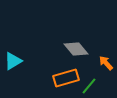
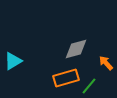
gray diamond: rotated 65 degrees counterclockwise
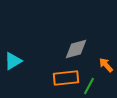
orange arrow: moved 2 px down
orange rectangle: rotated 10 degrees clockwise
green line: rotated 12 degrees counterclockwise
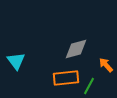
cyan triangle: moved 3 px right; rotated 36 degrees counterclockwise
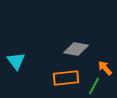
gray diamond: rotated 25 degrees clockwise
orange arrow: moved 1 px left, 3 px down
green line: moved 5 px right
